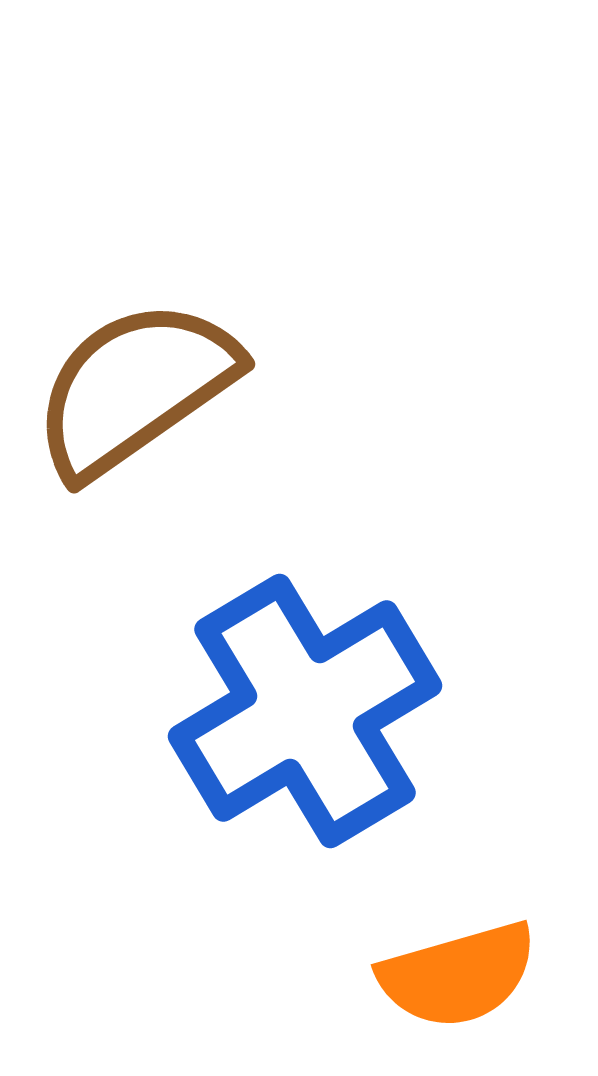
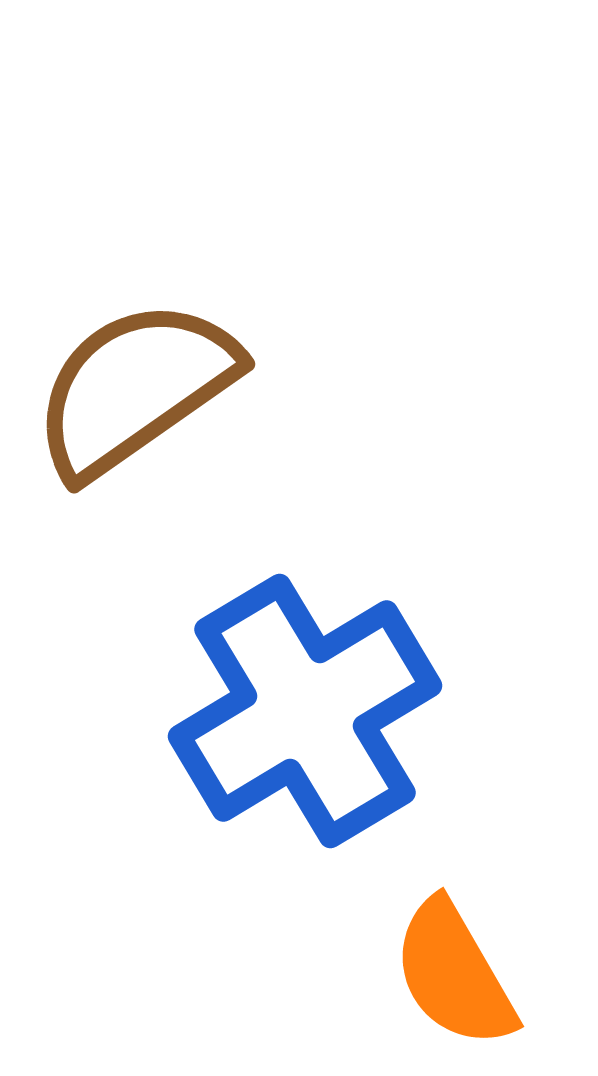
orange semicircle: moved 4 px left, 1 px up; rotated 76 degrees clockwise
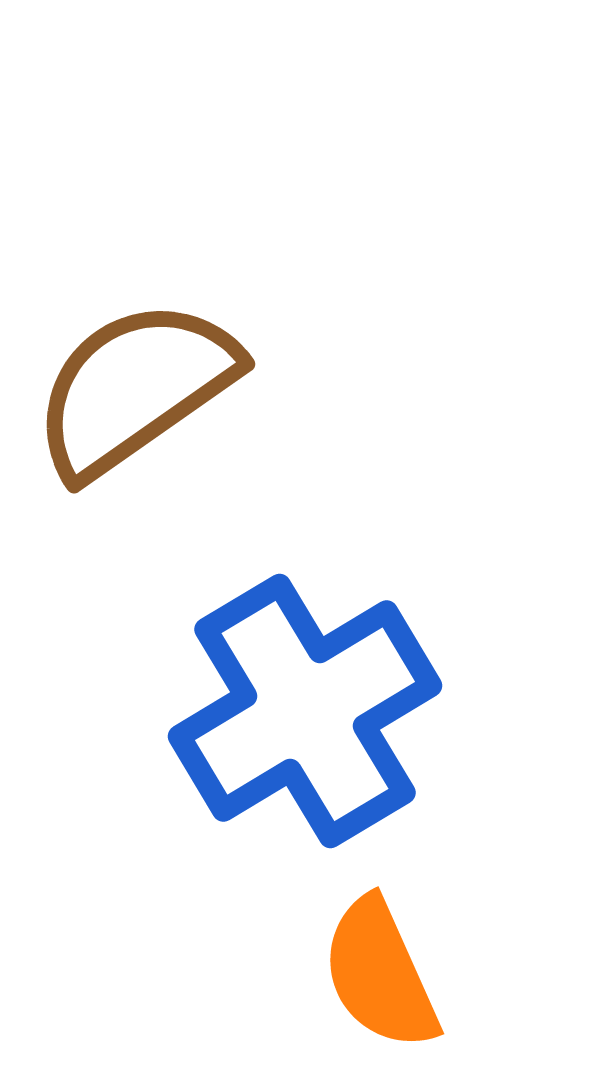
orange semicircle: moved 74 px left; rotated 6 degrees clockwise
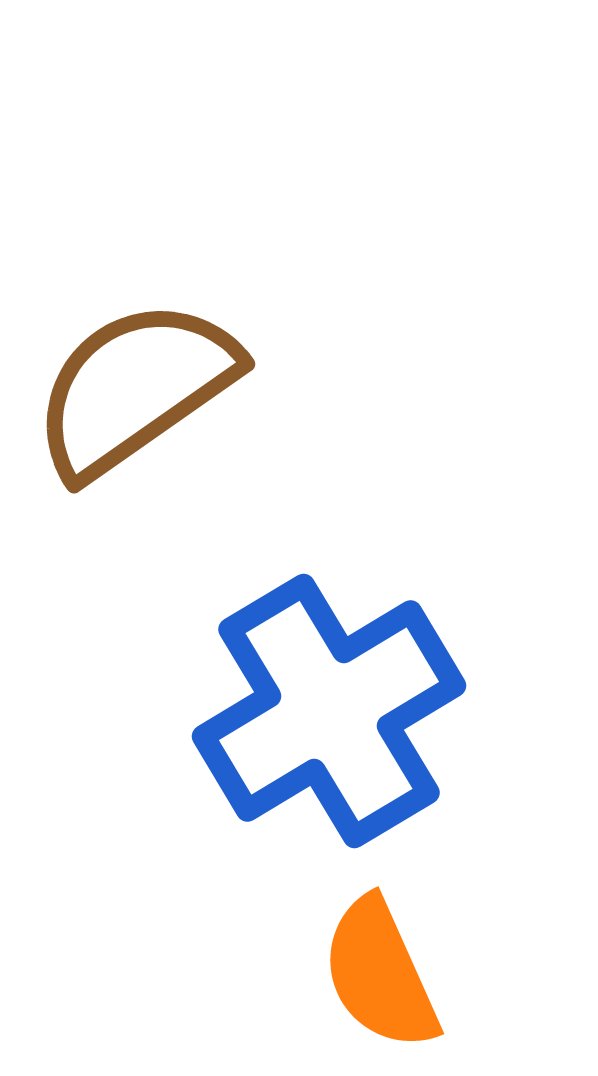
blue cross: moved 24 px right
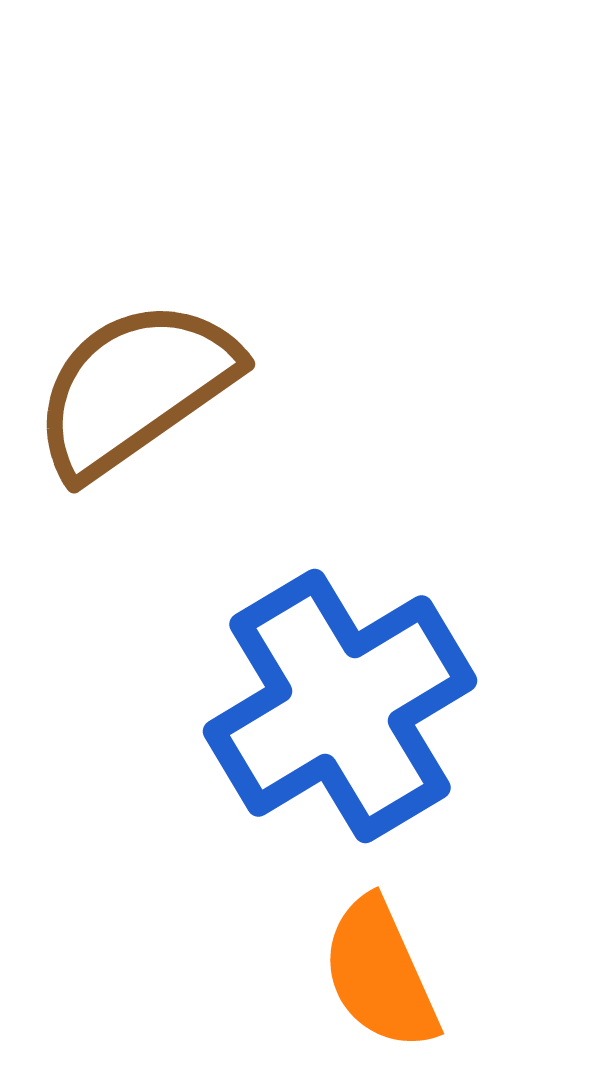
blue cross: moved 11 px right, 5 px up
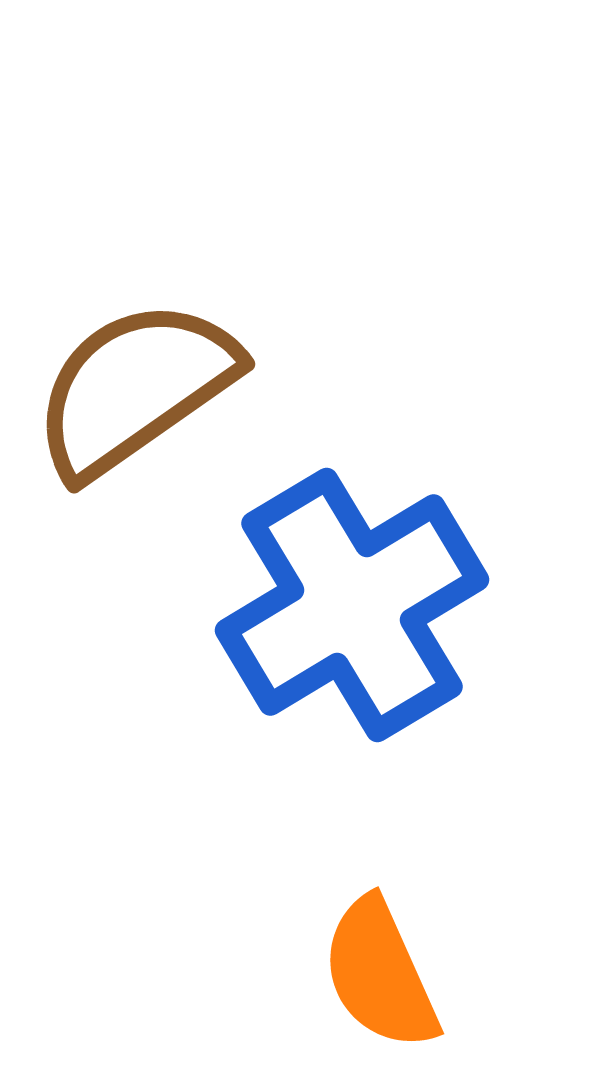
blue cross: moved 12 px right, 101 px up
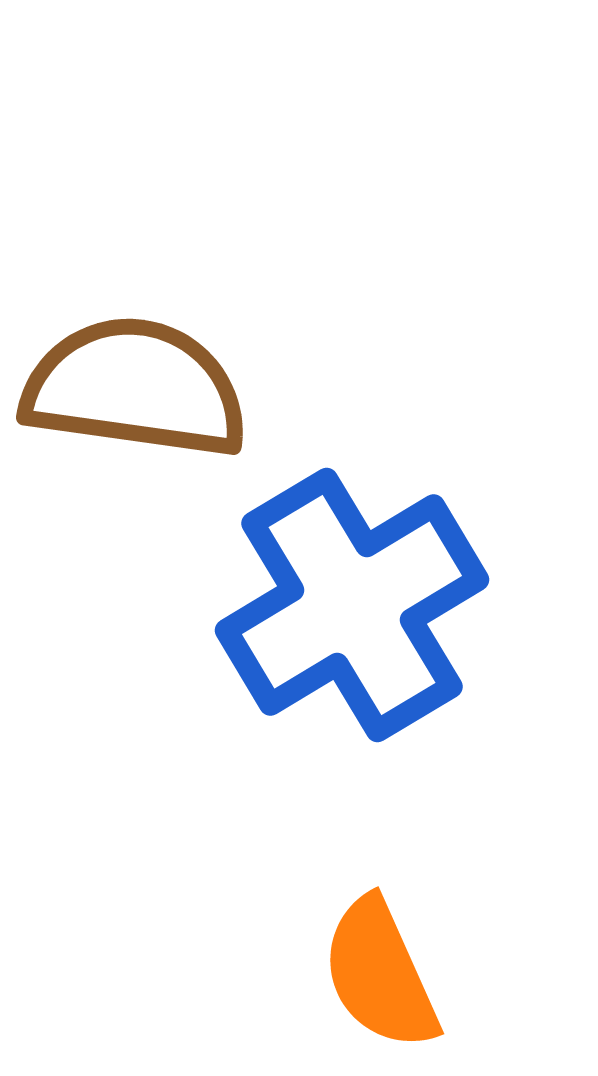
brown semicircle: rotated 43 degrees clockwise
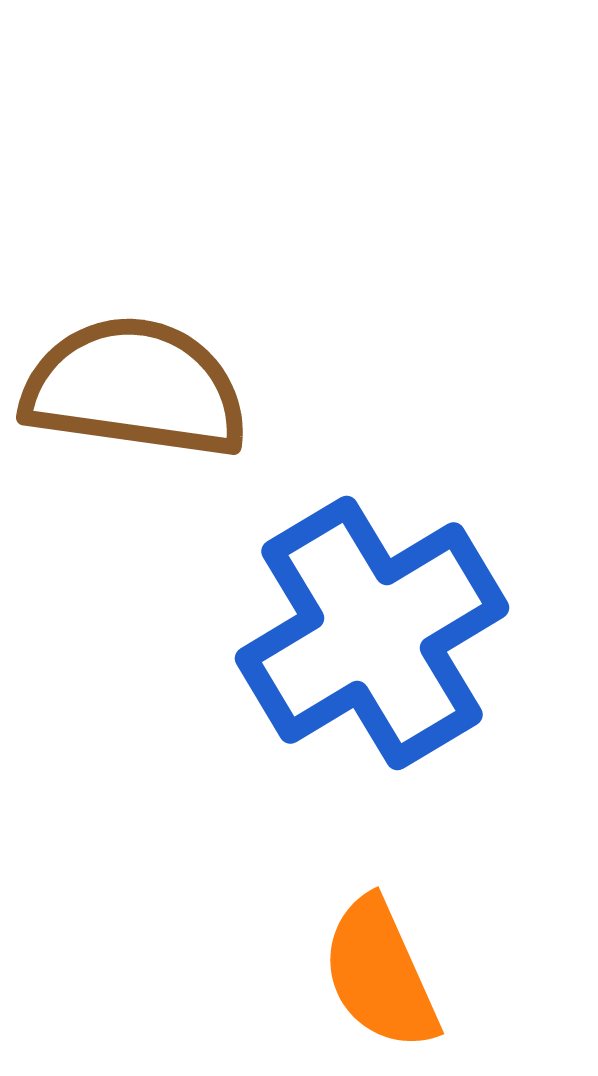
blue cross: moved 20 px right, 28 px down
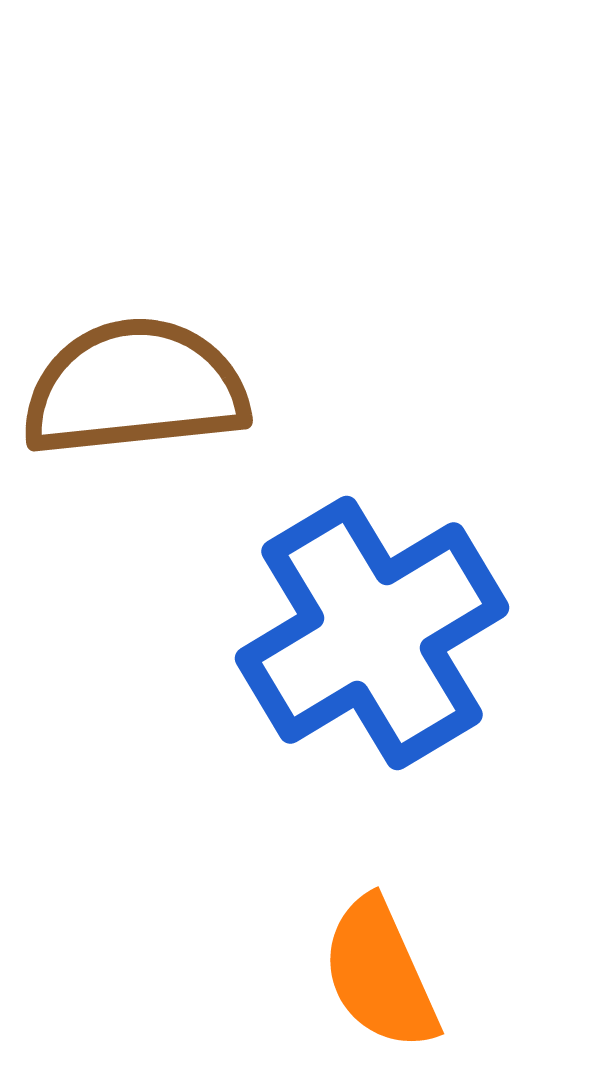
brown semicircle: rotated 14 degrees counterclockwise
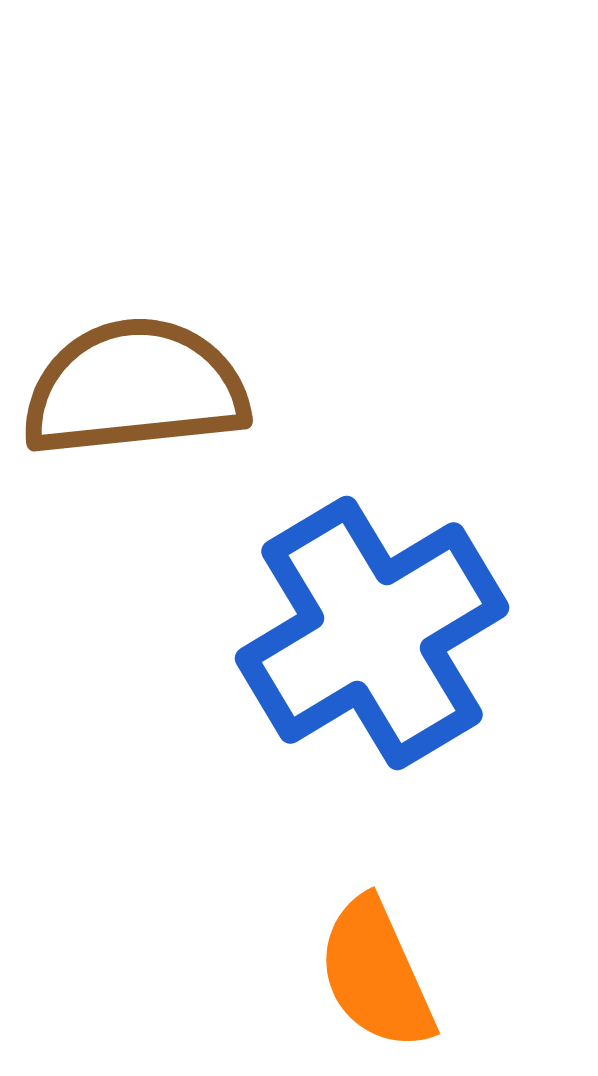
orange semicircle: moved 4 px left
